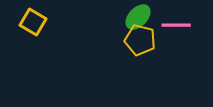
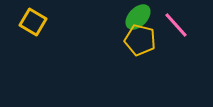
pink line: rotated 48 degrees clockwise
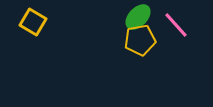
yellow pentagon: rotated 24 degrees counterclockwise
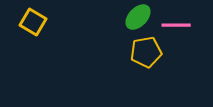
pink line: rotated 48 degrees counterclockwise
yellow pentagon: moved 6 px right, 12 px down
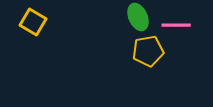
green ellipse: rotated 68 degrees counterclockwise
yellow pentagon: moved 2 px right, 1 px up
